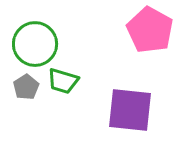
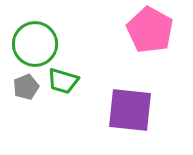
gray pentagon: rotated 10 degrees clockwise
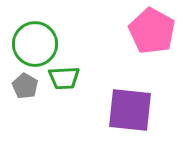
pink pentagon: moved 2 px right, 1 px down
green trapezoid: moved 1 px right, 3 px up; rotated 20 degrees counterclockwise
gray pentagon: moved 1 px left, 1 px up; rotated 20 degrees counterclockwise
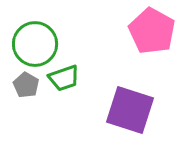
green trapezoid: rotated 16 degrees counterclockwise
gray pentagon: moved 1 px right, 1 px up
purple square: rotated 12 degrees clockwise
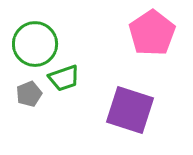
pink pentagon: moved 2 px down; rotated 9 degrees clockwise
gray pentagon: moved 3 px right, 9 px down; rotated 20 degrees clockwise
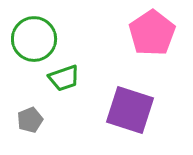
green circle: moved 1 px left, 5 px up
gray pentagon: moved 1 px right, 26 px down
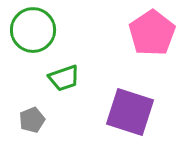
green circle: moved 1 px left, 9 px up
purple square: moved 2 px down
gray pentagon: moved 2 px right
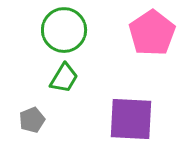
green circle: moved 31 px right
green trapezoid: rotated 40 degrees counterclockwise
purple square: moved 1 px right, 7 px down; rotated 15 degrees counterclockwise
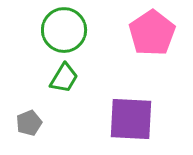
gray pentagon: moved 3 px left, 3 px down
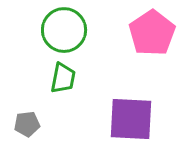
green trapezoid: moved 1 px left; rotated 20 degrees counterclockwise
gray pentagon: moved 2 px left, 1 px down; rotated 15 degrees clockwise
